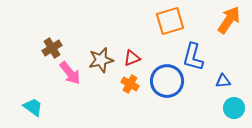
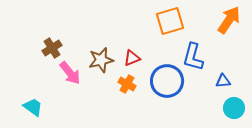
orange cross: moved 3 px left
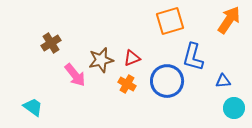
brown cross: moved 1 px left, 5 px up
pink arrow: moved 5 px right, 2 px down
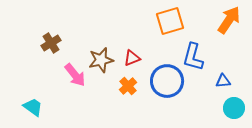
orange cross: moved 1 px right, 2 px down; rotated 18 degrees clockwise
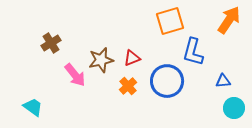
blue L-shape: moved 5 px up
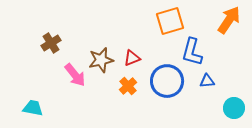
blue L-shape: moved 1 px left
blue triangle: moved 16 px left
cyan trapezoid: moved 1 px down; rotated 25 degrees counterclockwise
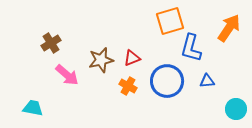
orange arrow: moved 8 px down
blue L-shape: moved 1 px left, 4 px up
pink arrow: moved 8 px left; rotated 10 degrees counterclockwise
orange cross: rotated 18 degrees counterclockwise
cyan circle: moved 2 px right, 1 px down
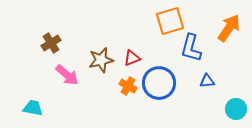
blue circle: moved 8 px left, 2 px down
